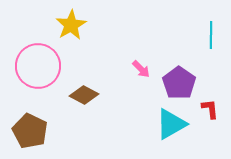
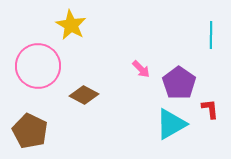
yellow star: rotated 12 degrees counterclockwise
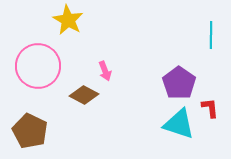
yellow star: moved 3 px left, 5 px up
pink arrow: moved 36 px left, 2 px down; rotated 24 degrees clockwise
red L-shape: moved 1 px up
cyan triangle: moved 8 px right; rotated 48 degrees clockwise
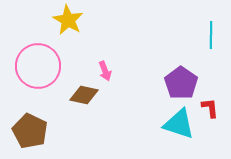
purple pentagon: moved 2 px right
brown diamond: rotated 16 degrees counterclockwise
